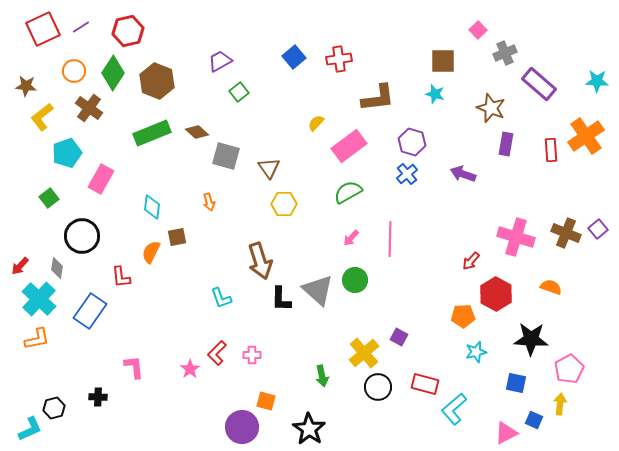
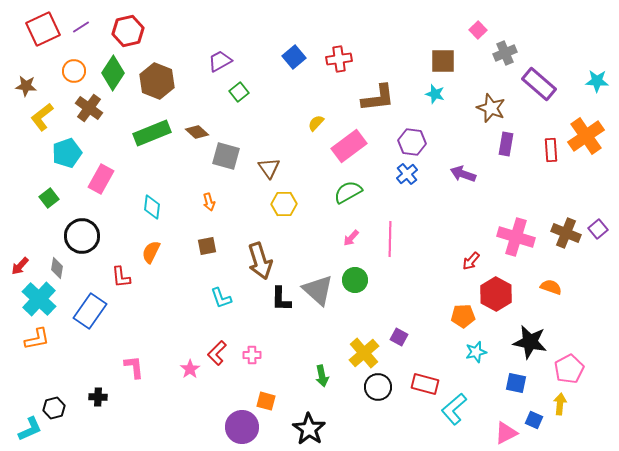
purple hexagon at (412, 142): rotated 8 degrees counterclockwise
brown square at (177, 237): moved 30 px right, 9 px down
black star at (531, 339): moved 1 px left, 3 px down; rotated 8 degrees clockwise
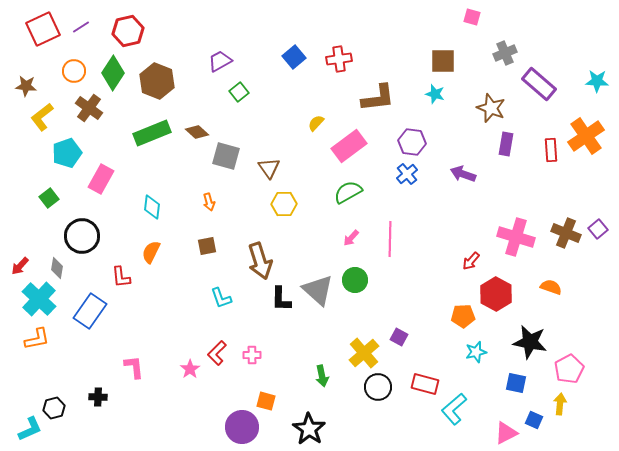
pink square at (478, 30): moved 6 px left, 13 px up; rotated 30 degrees counterclockwise
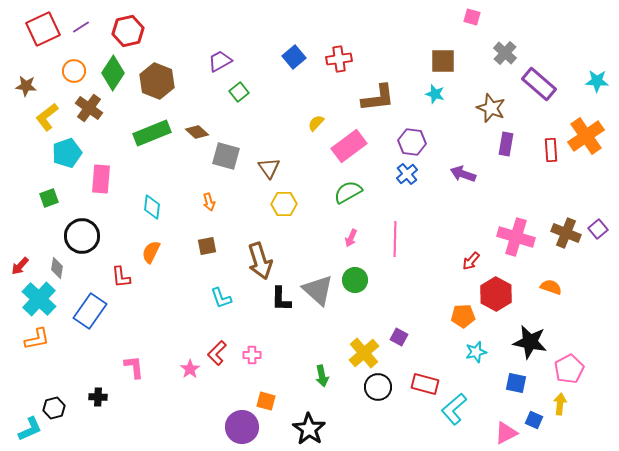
gray cross at (505, 53): rotated 25 degrees counterclockwise
yellow L-shape at (42, 117): moved 5 px right
pink rectangle at (101, 179): rotated 24 degrees counterclockwise
green square at (49, 198): rotated 18 degrees clockwise
pink arrow at (351, 238): rotated 18 degrees counterclockwise
pink line at (390, 239): moved 5 px right
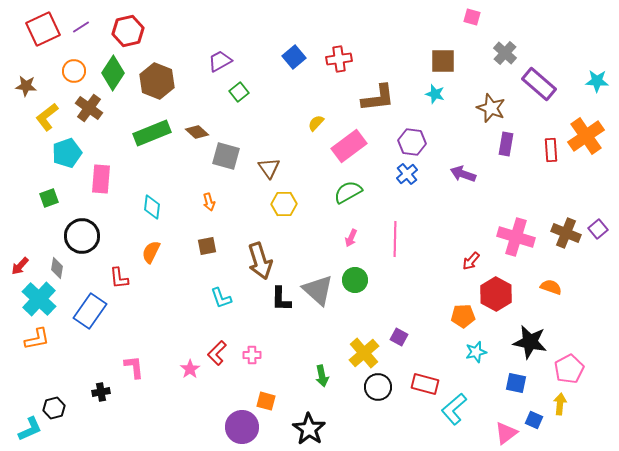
red L-shape at (121, 277): moved 2 px left, 1 px down
black cross at (98, 397): moved 3 px right, 5 px up; rotated 12 degrees counterclockwise
pink triangle at (506, 433): rotated 10 degrees counterclockwise
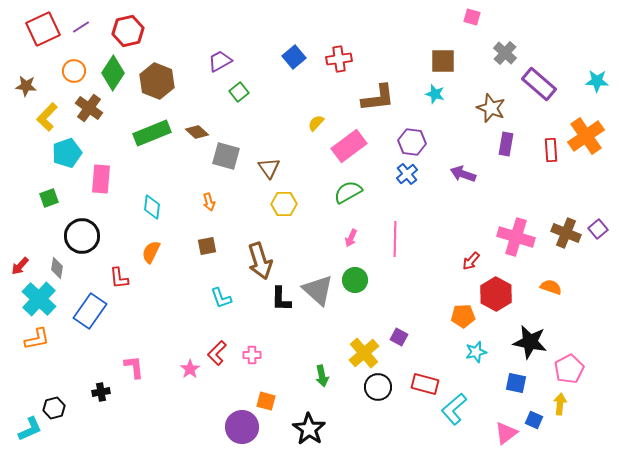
yellow L-shape at (47, 117): rotated 8 degrees counterclockwise
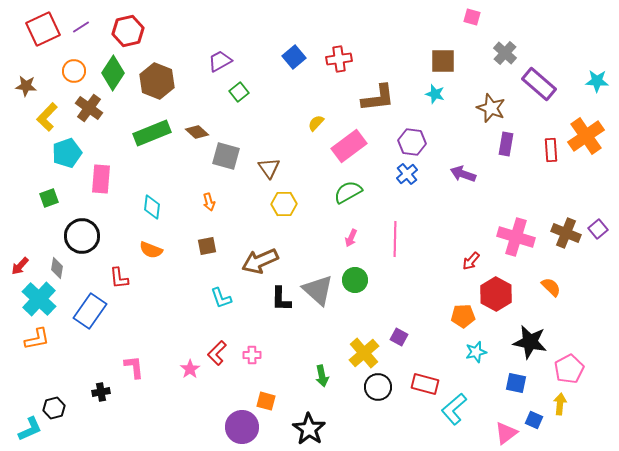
orange semicircle at (151, 252): moved 2 px up; rotated 95 degrees counterclockwise
brown arrow at (260, 261): rotated 84 degrees clockwise
orange semicircle at (551, 287): rotated 25 degrees clockwise
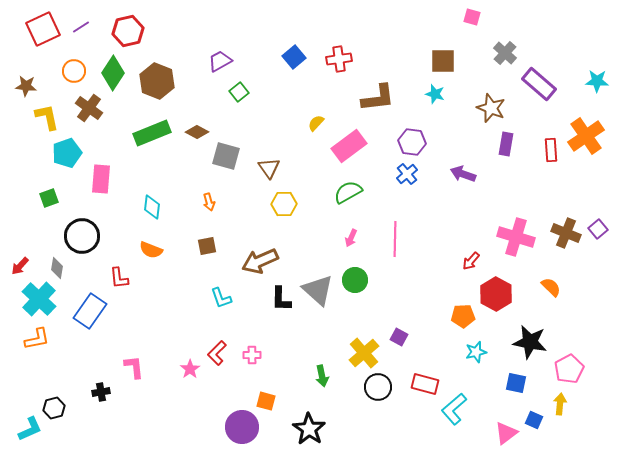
yellow L-shape at (47, 117): rotated 124 degrees clockwise
brown diamond at (197, 132): rotated 15 degrees counterclockwise
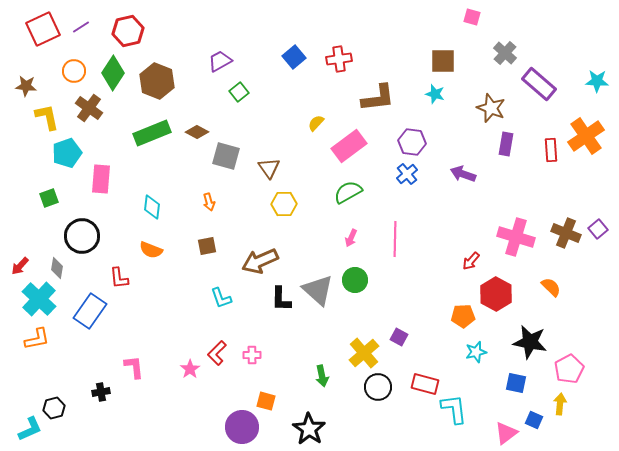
cyan L-shape at (454, 409): rotated 124 degrees clockwise
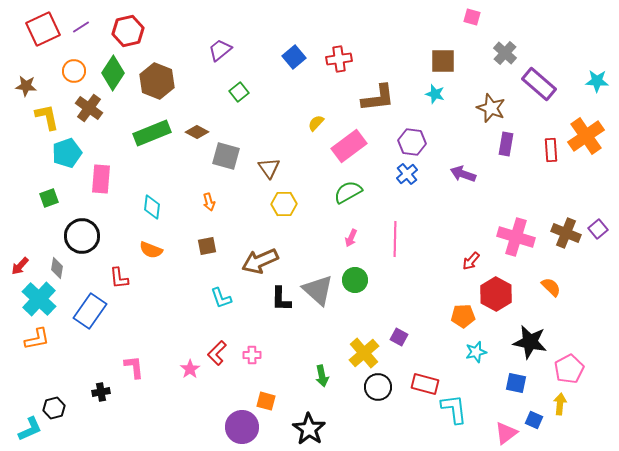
purple trapezoid at (220, 61): moved 11 px up; rotated 10 degrees counterclockwise
